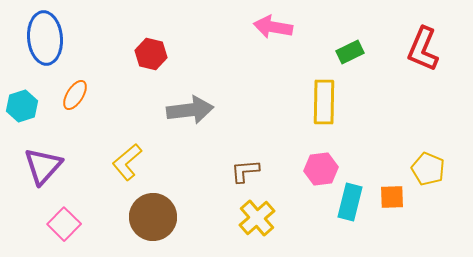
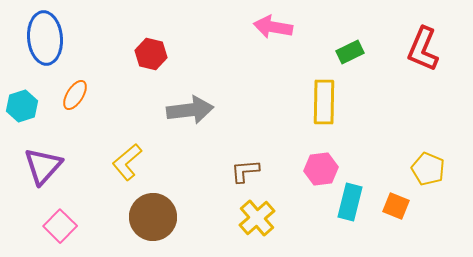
orange square: moved 4 px right, 9 px down; rotated 24 degrees clockwise
pink square: moved 4 px left, 2 px down
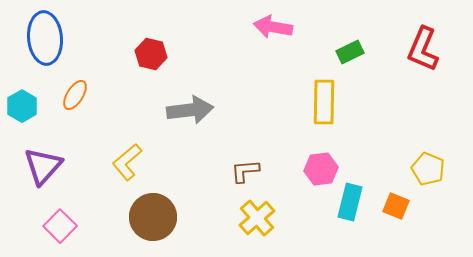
cyan hexagon: rotated 12 degrees counterclockwise
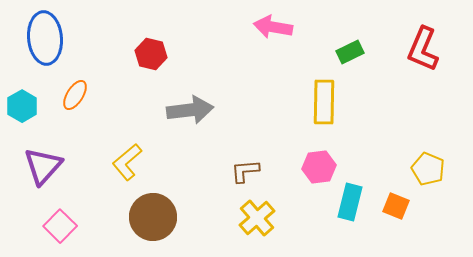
pink hexagon: moved 2 px left, 2 px up
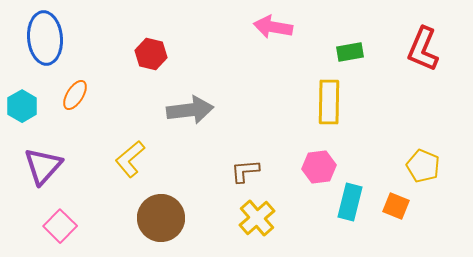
green rectangle: rotated 16 degrees clockwise
yellow rectangle: moved 5 px right
yellow L-shape: moved 3 px right, 3 px up
yellow pentagon: moved 5 px left, 3 px up
brown circle: moved 8 px right, 1 px down
